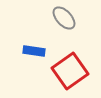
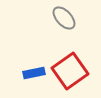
blue rectangle: moved 22 px down; rotated 20 degrees counterclockwise
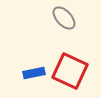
red square: rotated 30 degrees counterclockwise
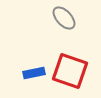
red square: rotated 6 degrees counterclockwise
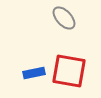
red square: moved 1 px left; rotated 9 degrees counterclockwise
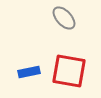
blue rectangle: moved 5 px left, 1 px up
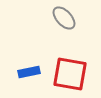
red square: moved 1 px right, 3 px down
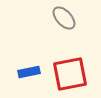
red square: rotated 21 degrees counterclockwise
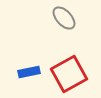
red square: moved 1 px left; rotated 18 degrees counterclockwise
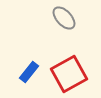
blue rectangle: rotated 40 degrees counterclockwise
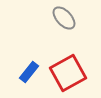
red square: moved 1 px left, 1 px up
